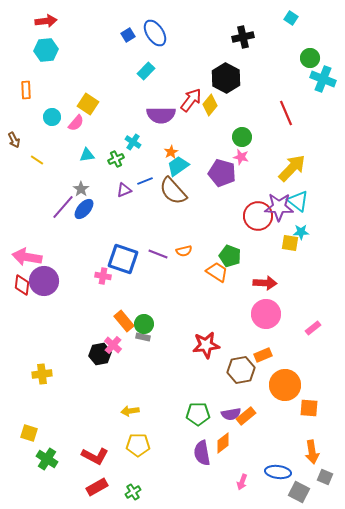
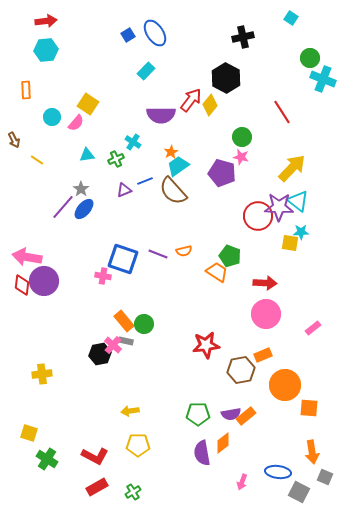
red line at (286, 113): moved 4 px left, 1 px up; rotated 10 degrees counterclockwise
gray rectangle at (143, 337): moved 17 px left, 4 px down
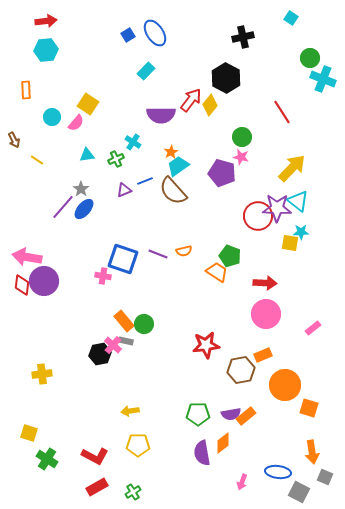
purple star at (279, 207): moved 2 px left, 1 px down
orange square at (309, 408): rotated 12 degrees clockwise
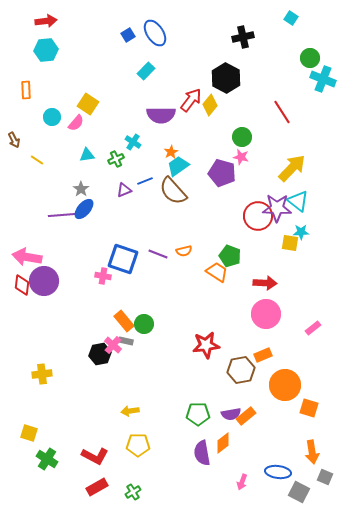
purple line at (63, 207): moved 1 px left, 8 px down; rotated 44 degrees clockwise
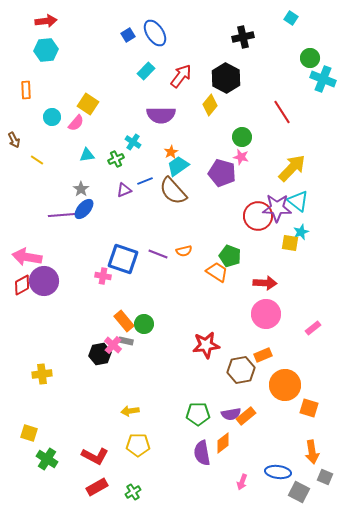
red arrow at (191, 100): moved 10 px left, 24 px up
cyan star at (301, 232): rotated 21 degrees counterclockwise
red diamond at (22, 285): rotated 55 degrees clockwise
